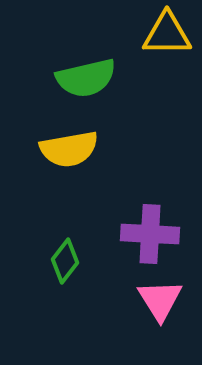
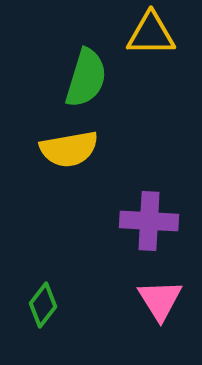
yellow triangle: moved 16 px left
green semicircle: rotated 60 degrees counterclockwise
purple cross: moved 1 px left, 13 px up
green diamond: moved 22 px left, 44 px down
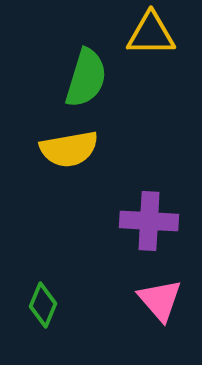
pink triangle: rotated 9 degrees counterclockwise
green diamond: rotated 15 degrees counterclockwise
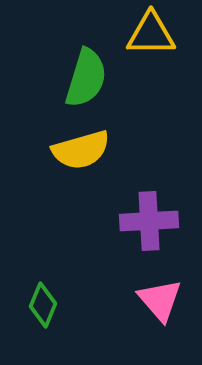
yellow semicircle: moved 12 px right, 1 px down; rotated 6 degrees counterclockwise
purple cross: rotated 6 degrees counterclockwise
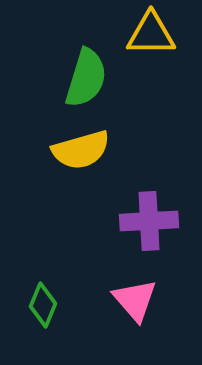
pink triangle: moved 25 px left
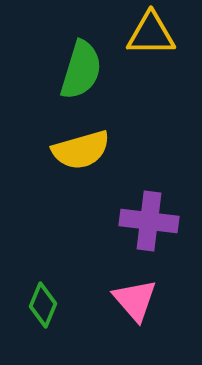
green semicircle: moved 5 px left, 8 px up
purple cross: rotated 10 degrees clockwise
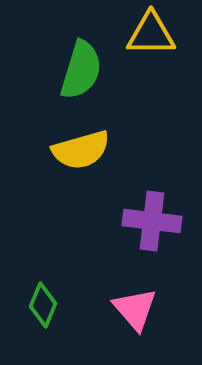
purple cross: moved 3 px right
pink triangle: moved 9 px down
